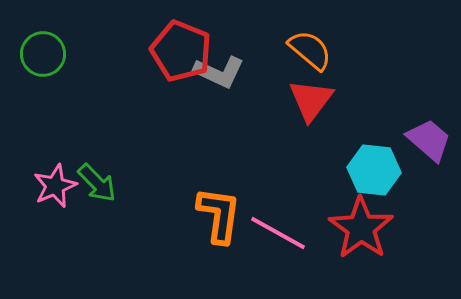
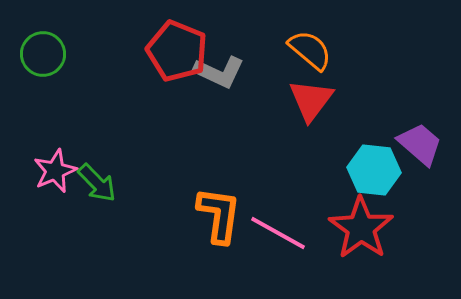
red pentagon: moved 4 px left
purple trapezoid: moved 9 px left, 4 px down
pink star: moved 15 px up
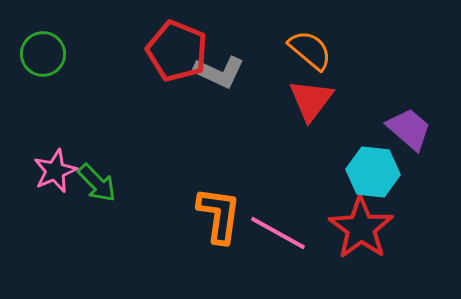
purple trapezoid: moved 11 px left, 15 px up
cyan hexagon: moved 1 px left, 2 px down
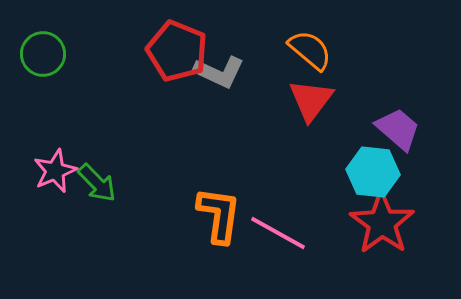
purple trapezoid: moved 11 px left
red star: moved 21 px right, 5 px up
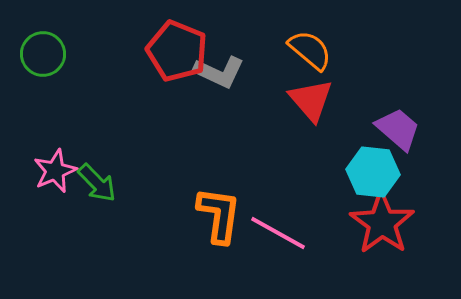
red triangle: rotated 18 degrees counterclockwise
